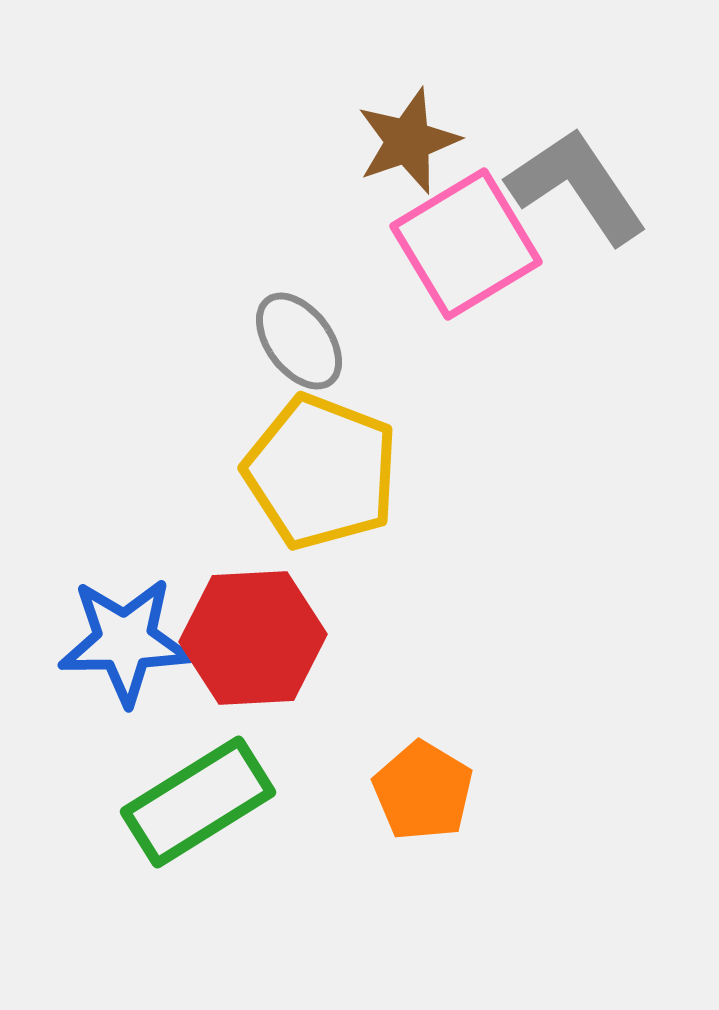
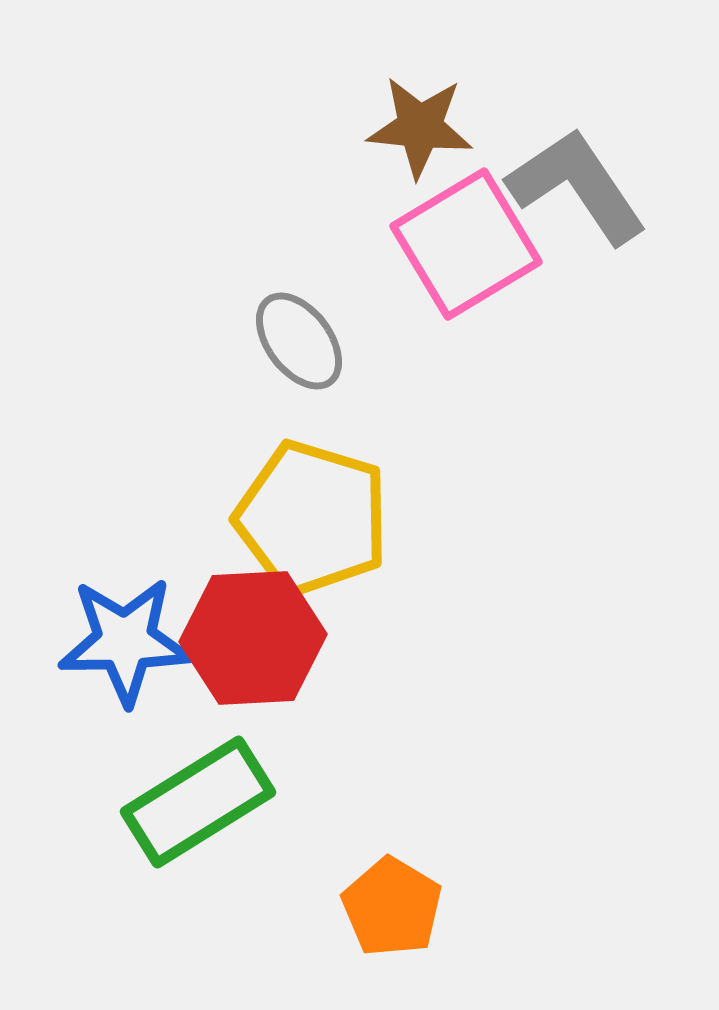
brown star: moved 12 px right, 14 px up; rotated 25 degrees clockwise
yellow pentagon: moved 9 px left, 46 px down; rotated 4 degrees counterclockwise
orange pentagon: moved 31 px left, 116 px down
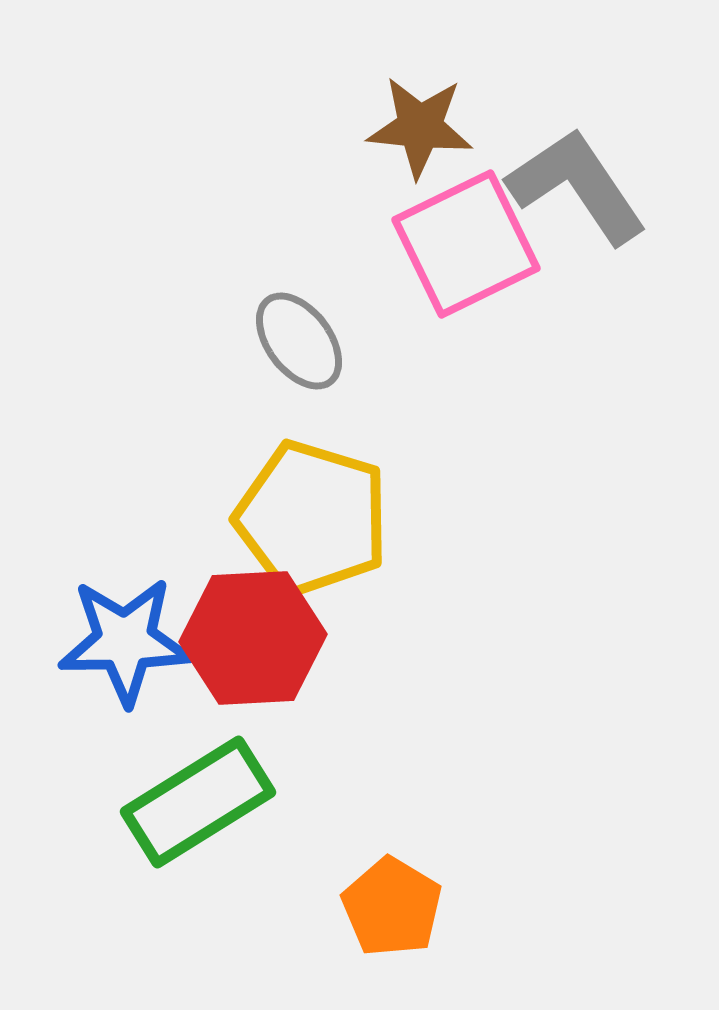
pink square: rotated 5 degrees clockwise
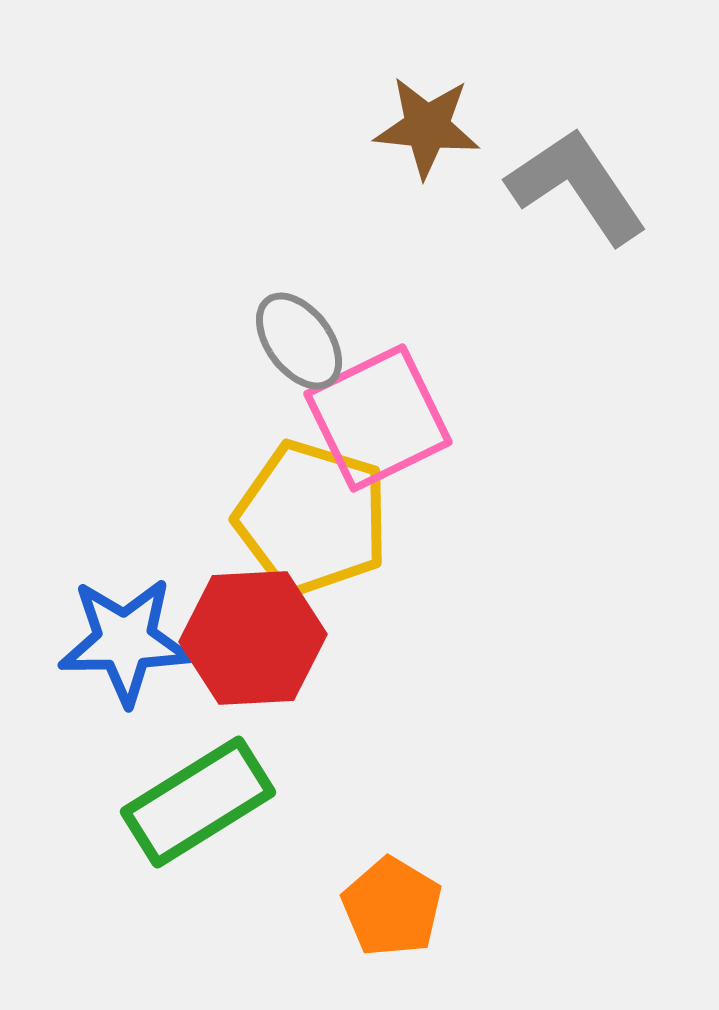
brown star: moved 7 px right
pink square: moved 88 px left, 174 px down
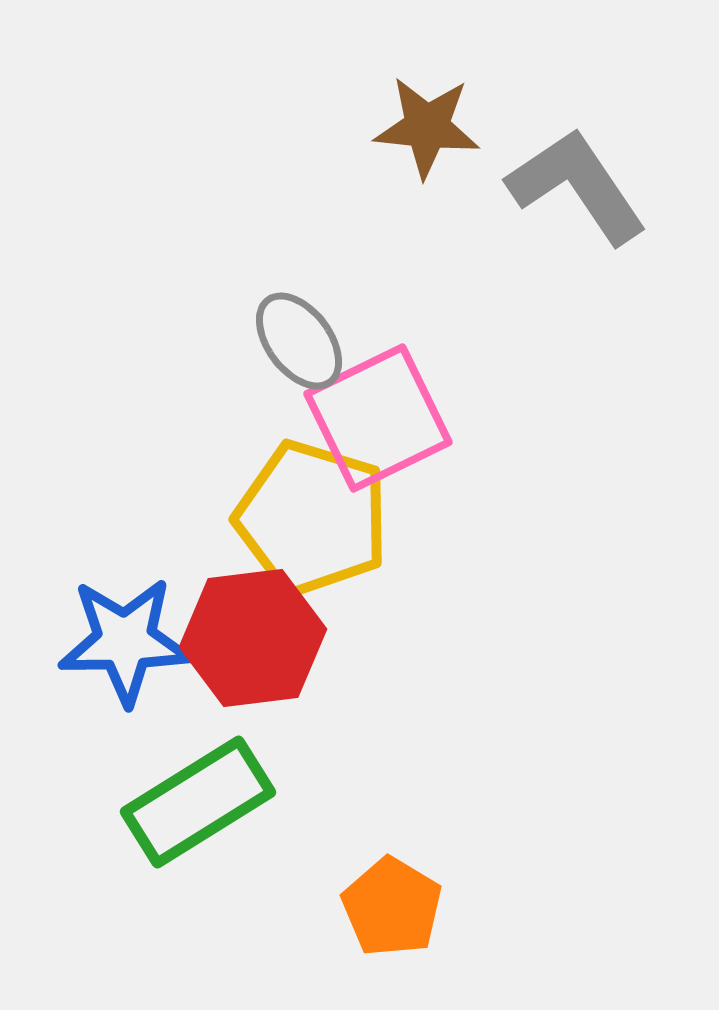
red hexagon: rotated 4 degrees counterclockwise
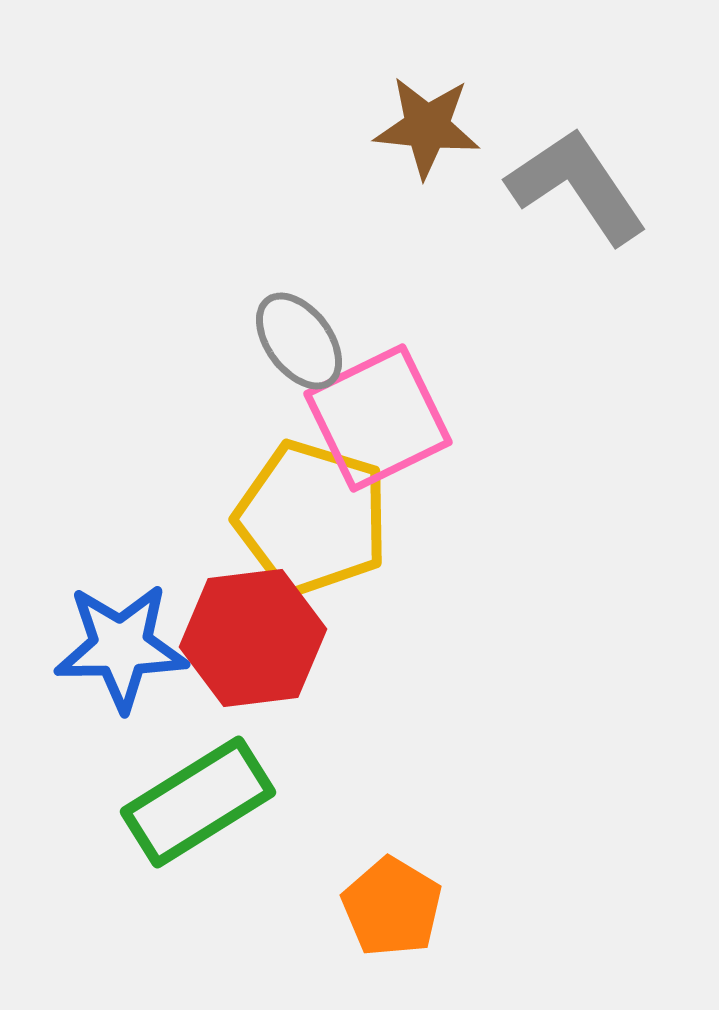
blue star: moved 4 px left, 6 px down
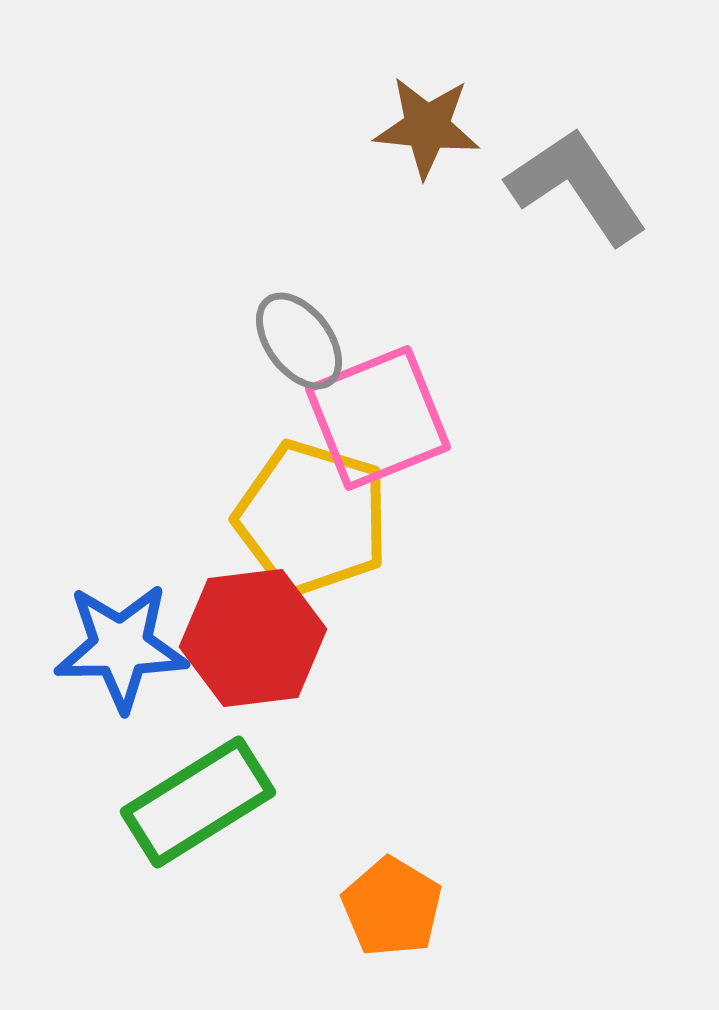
pink square: rotated 4 degrees clockwise
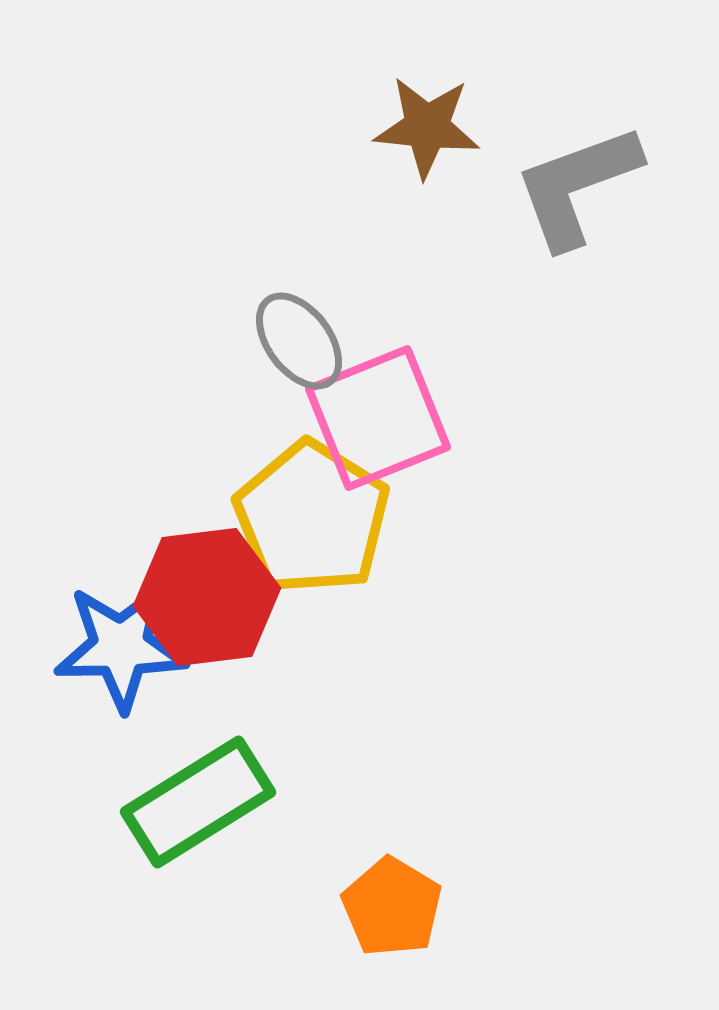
gray L-shape: rotated 76 degrees counterclockwise
yellow pentagon: rotated 15 degrees clockwise
red hexagon: moved 46 px left, 41 px up
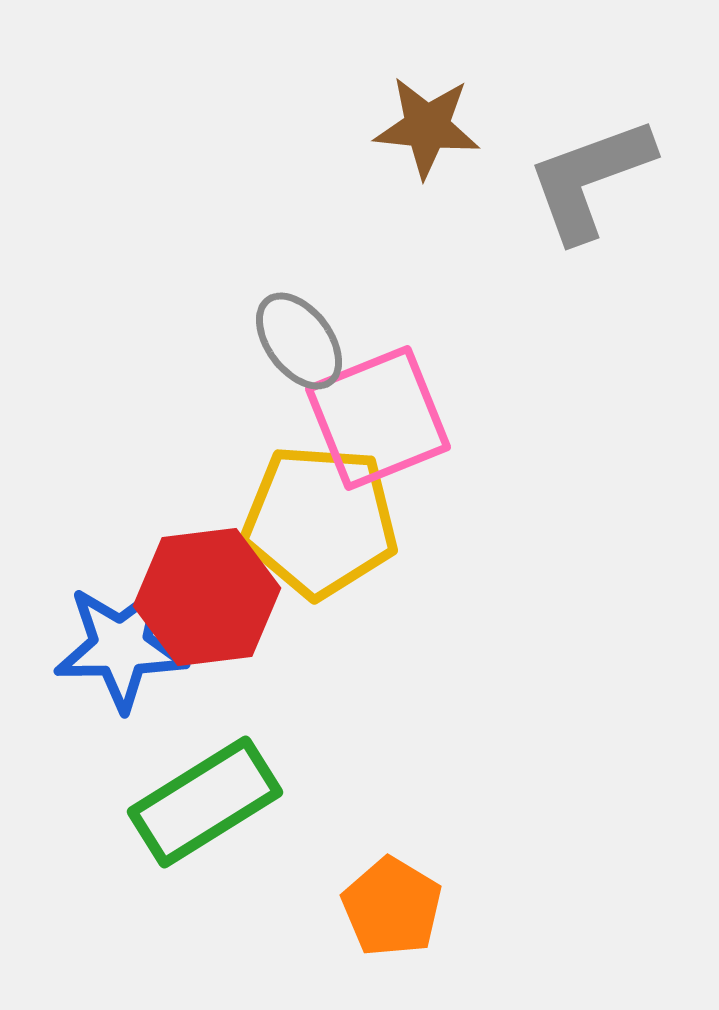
gray L-shape: moved 13 px right, 7 px up
yellow pentagon: moved 8 px right, 3 px down; rotated 28 degrees counterclockwise
green rectangle: moved 7 px right
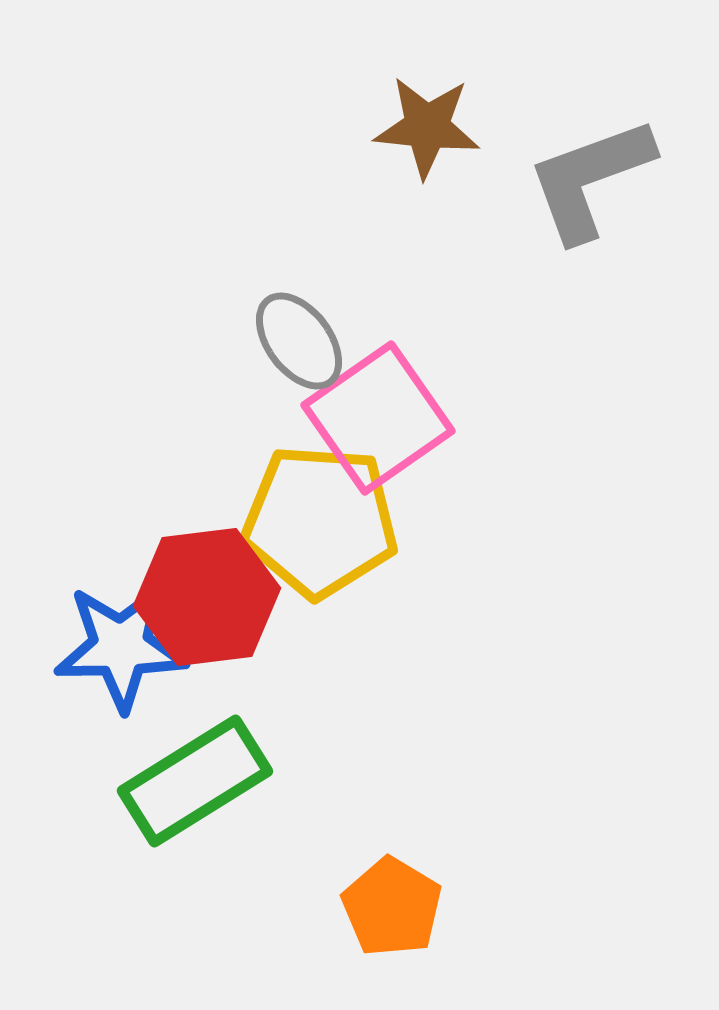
pink square: rotated 13 degrees counterclockwise
green rectangle: moved 10 px left, 21 px up
